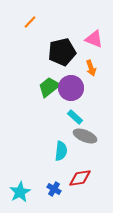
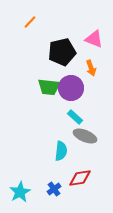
green trapezoid: rotated 135 degrees counterclockwise
blue cross: rotated 24 degrees clockwise
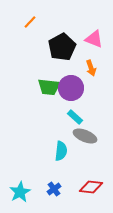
black pentagon: moved 5 px up; rotated 16 degrees counterclockwise
red diamond: moved 11 px right, 9 px down; rotated 15 degrees clockwise
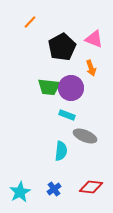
cyan rectangle: moved 8 px left, 2 px up; rotated 21 degrees counterclockwise
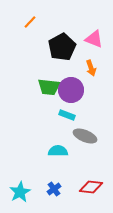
purple circle: moved 2 px down
cyan semicircle: moved 3 px left; rotated 96 degrees counterclockwise
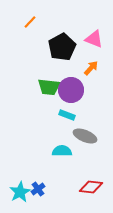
orange arrow: rotated 119 degrees counterclockwise
cyan semicircle: moved 4 px right
blue cross: moved 16 px left
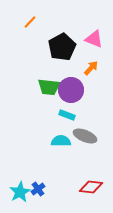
cyan semicircle: moved 1 px left, 10 px up
